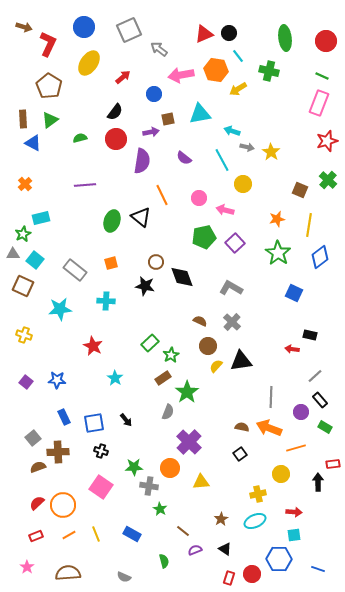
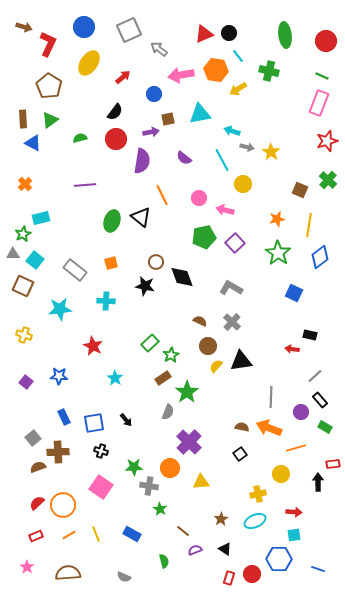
green ellipse at (285, 38): moved 3 px up
blue star at (57, 380): moved 2 px right, 4 px up
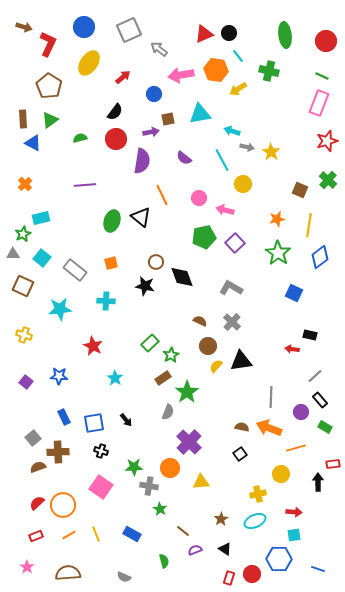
cyan square at (35, 260): moved 7 px right, 2 px up
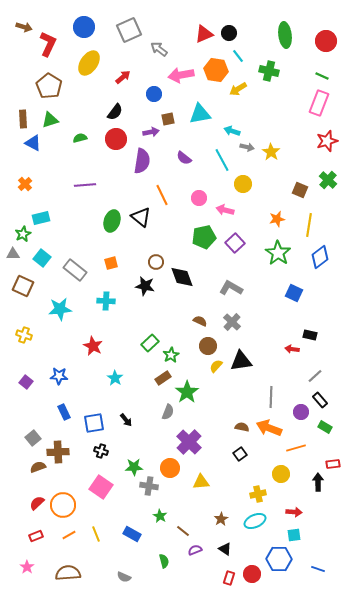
green triangle at (50, 120): rotated 18 degrees clockwise
blue rectangle at (64, 417): moved 5 px up
green star at (160, 509): moved 7 px down
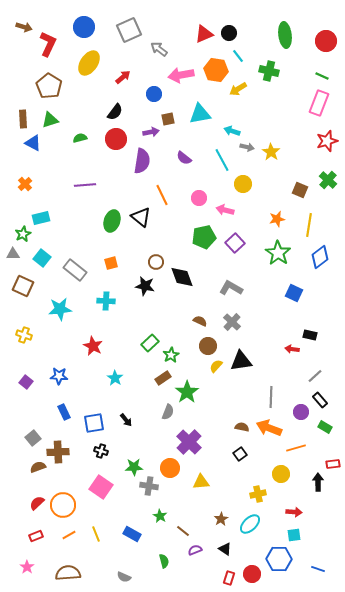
cyan ellipse at (255, 521): moved 5 px left, 3 px down; rotated 20 degrees counterclockwise
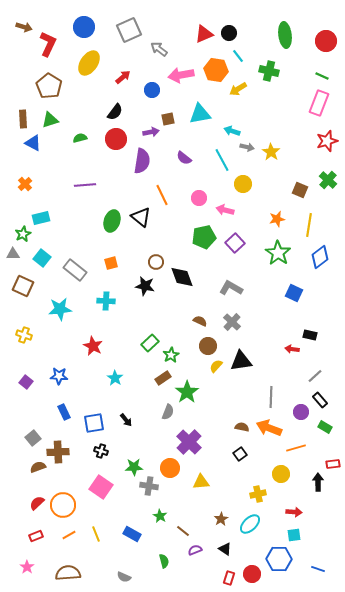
blue circle at (154, 94): moved 2 px left, 4 px up
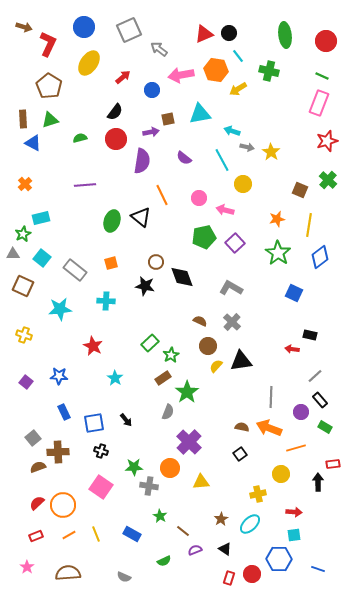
green semicircle at (164, 561): rotated 80 degrees clockwise
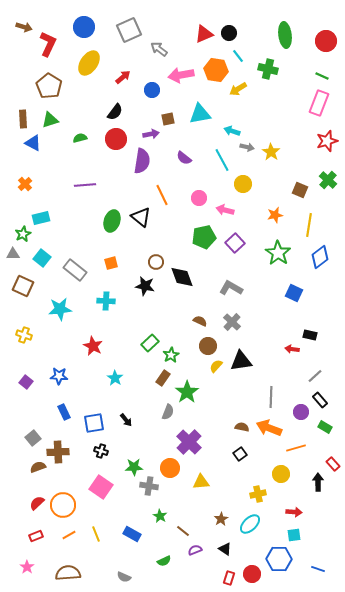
green cross at (269, 71): moved 1 px left, 2 px up
purple arrow at (151, 132): moved 2 px down
orange star at (277, 219): moved 2 px left, 4 px up
brown rectangle at (163, 378): rotated 21 degrees counterclockwise
red rectangle at (333, 464): rotated 56 degrees clockwise
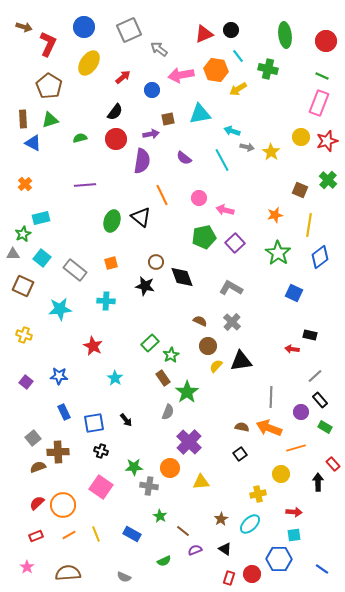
black circle at (229, 33): moved 2 px right, 3 px up
yellow circle at (243, 184): moved 58 px right, 47 px up
brown rectangle at (163, 378): rotated 70 degrees counterclockwise
blue line at (318, 569): moved 4 px right; rotated 16 degrees clockwise
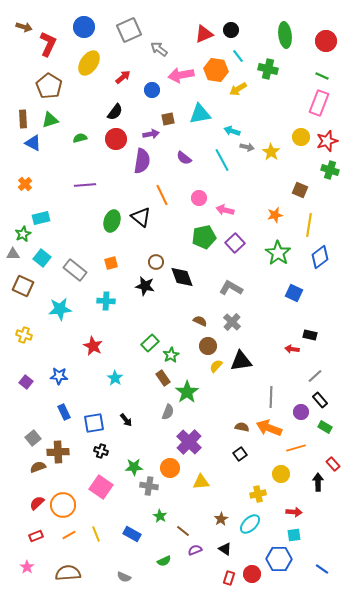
green cross at (328, 180): moved 2 px right, 10 px up; rotated 24 degrees counterclockwise
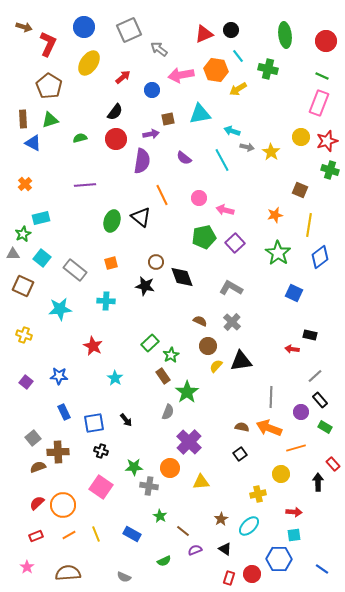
brown rectangle at (163, 378): moved 2 px up
cyan ellipse at (250, 524): moved 1 px left, 2 px down
